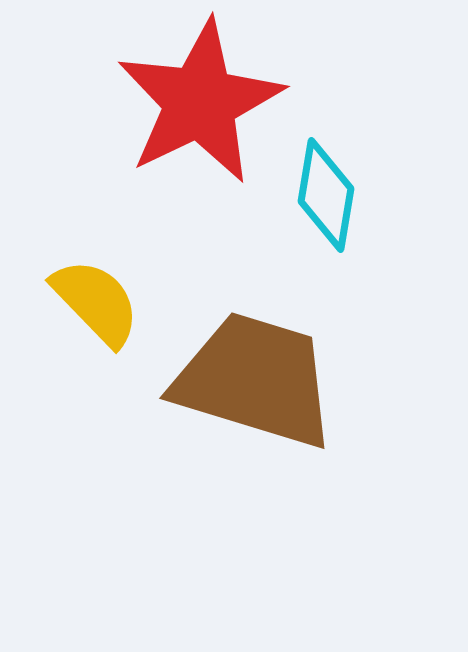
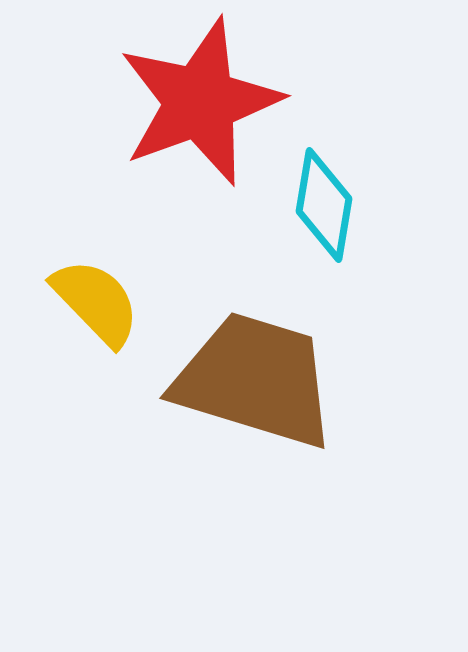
red star: rotated 6 degrees clockwise
cyan diamond: moved 2 px left, 10 px down
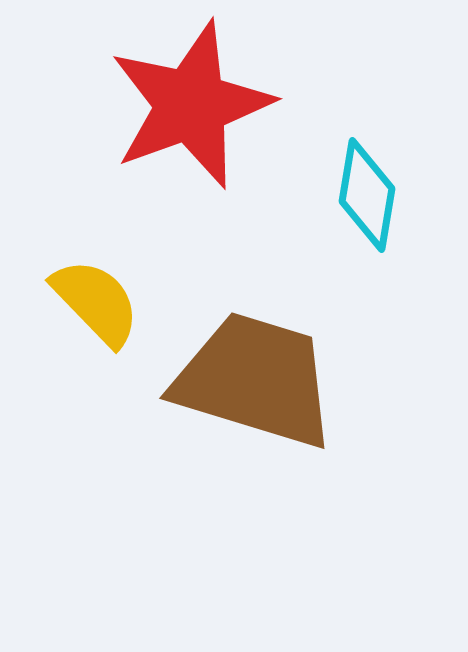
red star: moved 9 px left, 3 px down
cyan diamond: moved 43 px right, 10 px up
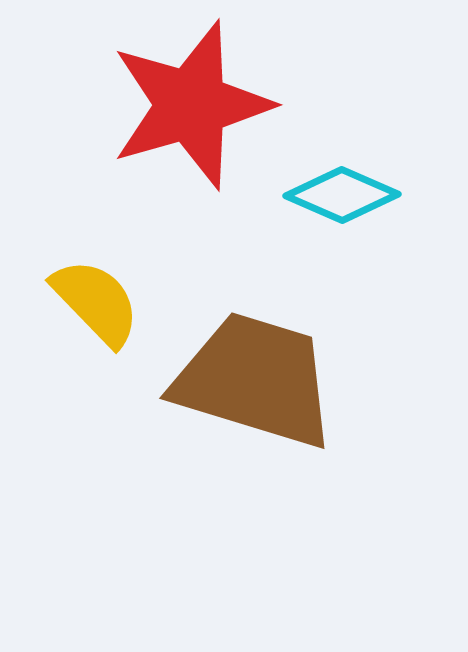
red star: rotated 4 degrees clockwise
cyan diamond: moved 25 px left; rotated 76 degrees counterclockwise
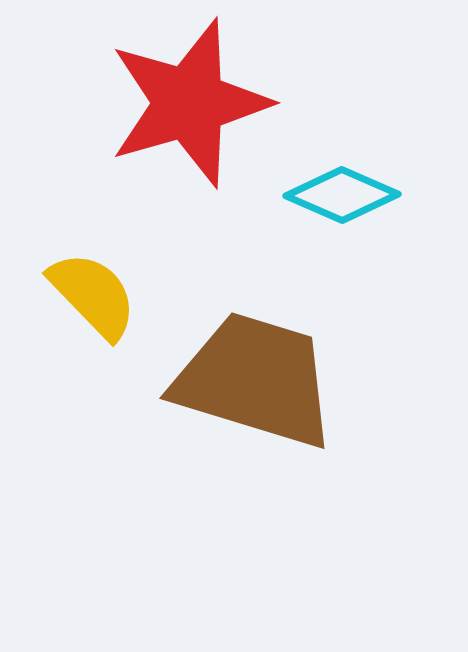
red star: moved 2 px left, 2 px up
yellow semicircle: moved 3 px left, 7 px up
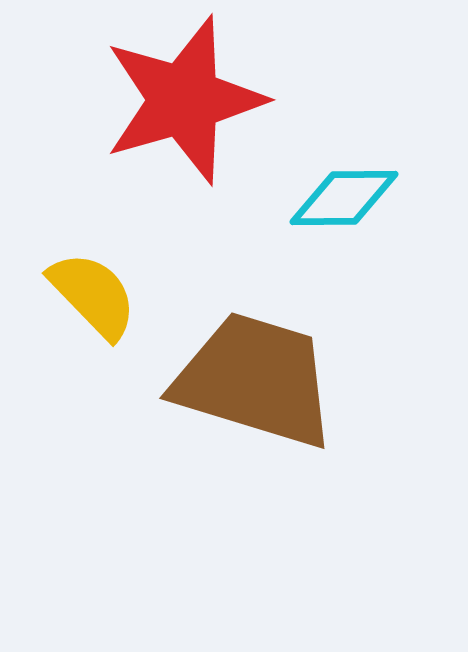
red star: moved 5 px left, 3 px up
cyan diamond: moved 2 px right, 3 px down; rotated 24 degrees counterclockwise
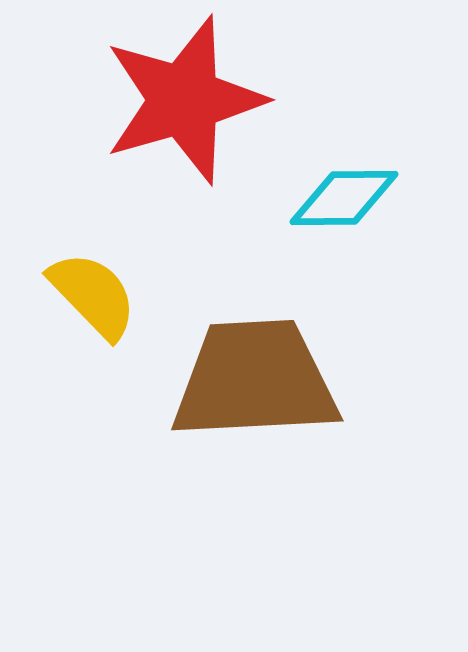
brown trapezoid: rotated 20 degrees counterclockwise
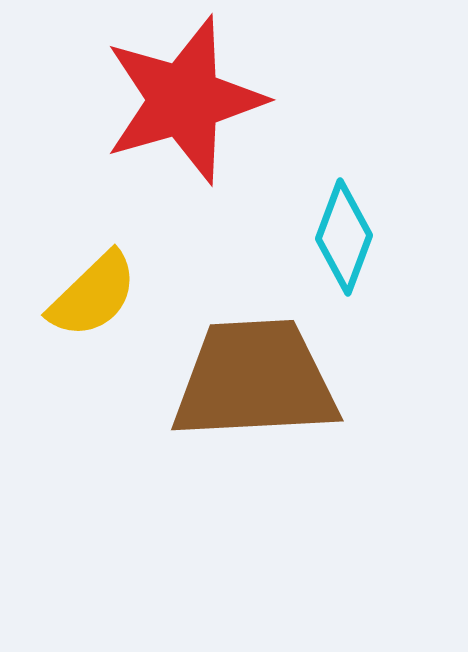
cyan diamond: moved 39 px down; rotated 69 degrees counterclockwise
yellow semicircle: rotated 90 degrees clockwise
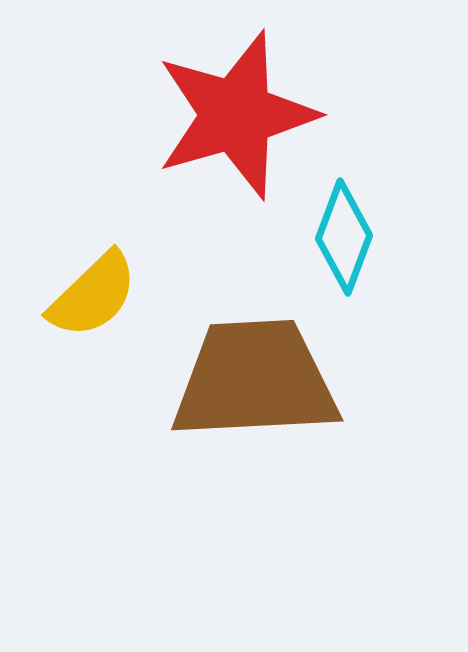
red star: moved 52 px right, 15 px down
